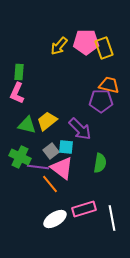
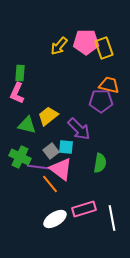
green rectangle: moved 1 px right, 1 px down
yellow trapezoid: moved 1 px right, 5 px up
purple arrow: moved 1 px left
pink triangle: moved 1 px left, 1 px down
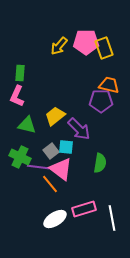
pink L-shape: moved 3 px down
yellow trapezoid: moved 7 px right
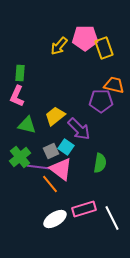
pink pentagon: moved 1 px left, 4 px up
orange trapezoid: moved 5 px right
cyan square: rotated 28 degrees clockwise
gray square: rotated 14 degrees clockwise
green cross: rotated 25 degrees clockwise
white line: rotated 15 degrees counterclockwise
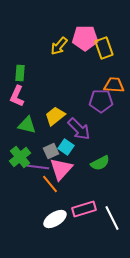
orange trapezoid: rotated 10 degrees counterclockwise
green semicircle: rotated 54 degrees clockwise
pink triangle: rotated 35 degrees clockwise
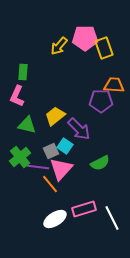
green rectangle: moved 3 px right, 1 px up
cyan square: moved 1 px left, 1 px up
